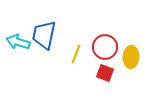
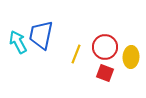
blue trapezoid: moved 3 px left
cyan arrow: rotated 45 degrees clockwise
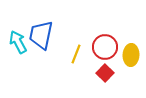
yellow ellipse: moved 2 px up
red square: rotated 24 degrees clockwise
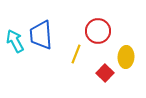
blue trapezoid: rotated 16 degrees counterclockwise
cyan arrow: moved 3 px left, 1 px up
red circle: moved 7 px left, 16 px up
yellow ellipse: moved 5 px left, 2 px down
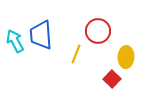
red square: moved 7 px right, 6 px down
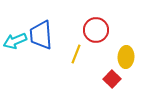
red circle: moved 2 px left, 1 px up
cyan arrow: rotated 85 degrees counterclockwise
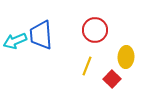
red circle: moved 1 px left
yellow line: moved 11 px right, 12 px down
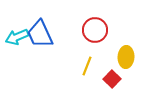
blue trapezoid: moved 1 px left, 1 px up; rotated 20 degrees counterclockwise
cyan arrow: moved 2 px right, 4 px up
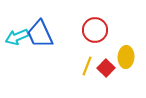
red square: moved 6 px left, 11 px up
